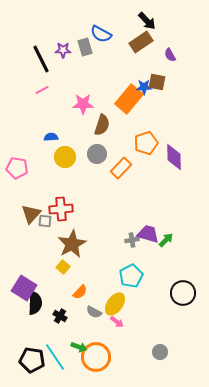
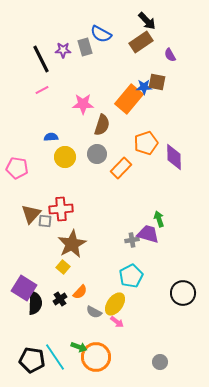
green arrow at (166, 240): moved 7 px left, 21 px up; rotated 63 degrees counterclockwise
black cross at (60, 316): moved 17 px up; rotated 24 degrees clockwise
gray circle at (160, 352): moved 10 px down
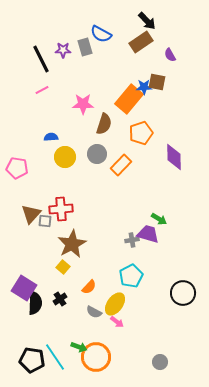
brown semicircle at (102, 125): moved 2 px right, 1 px up
orange pentagon at (146, 143): moved 5 px left, 10 px up
orange rectangle at (121, 168): moved 3 px up
green arrow at (159, 219): rotated 140 degrees clockwise
orange semicircle at (80, 292): moved 9 px right, 5 px up
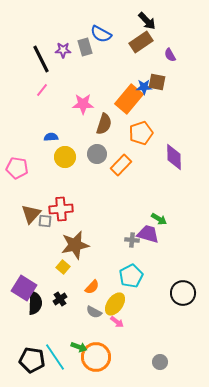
pink line at (42, 90): rotated 24 degrees counterclockwise
gray cross at (132, 240): rotated 16 degrees clockwise
brown star at (72, 244): moved 3 px right, 1 px down; rotated 16 degrees clockwise
orange semicircle at (89, 287): moved 3 px right
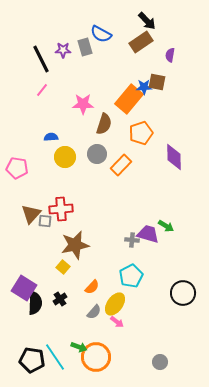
purple semicircle at (170, 55): rotated 40 degrees clockwise
green arrow at (159, 219): moved 7 px right, 7 px down
gray semicircle at (94, 312): rotated 77 degrees counterclockwise
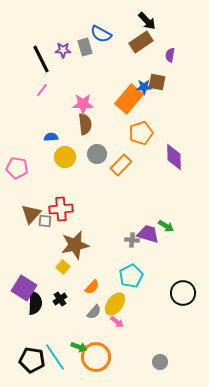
brown semicircle at (104, 124): moved 19 px left; rotated 25 degrees counterclockwise
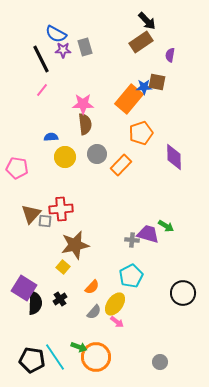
blue semicircle at (101, 34): moved 45 px left
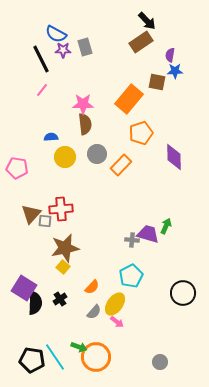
blue star at (144, 87): moved 31 px right, 16 px up
green arrow at (166, 226): rotated 98 degrees counterclockwise
brown star at (75, 245): moved 10 px left, 3 px down
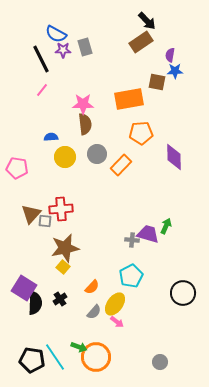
orange rectangle at (129, 99): rotated 40 degrees clockwise
orange pentagon at (141, 133): rotated 15 degrees clockwise
